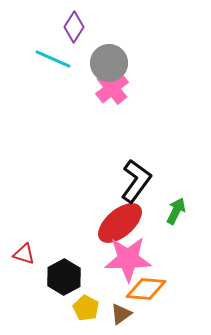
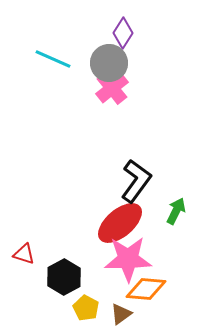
purple diamond: moved 49 px right, 6 px down
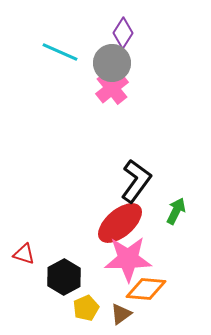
cyan line: moved 7 px right, 7 px up
gray circle: moved 3 px right
yellow pentagon: rotated 20 degrees clockwise
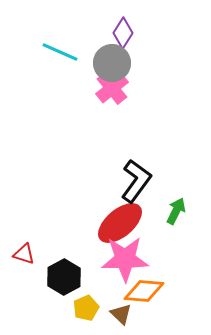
pink star: moved 3 px left
orange diamond: moved 2 px left, 2 px down
brown triangle: rotated 40 degrees counterclockwise
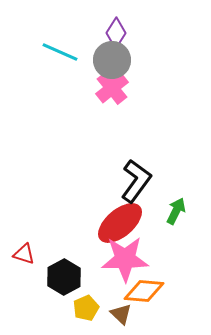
purple diamond: moved 7 px left
gray circle: moved 3 px up
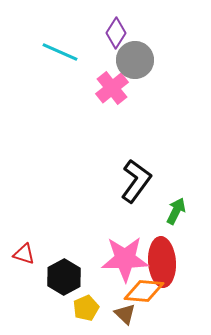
gray circle: moved 23 px right
red ellipse: moved 42 px right, 39 px down; rotated 54 degrees counterclockwise
brown triangle: moved 4 px right
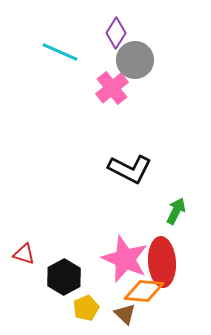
black L-shape: moved 6 px left, 12 px up; rotated 81 degrees clockwise
pink star: rotated 24 degrees clockwise
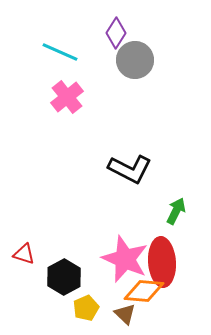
pink cross: moved 45 px left, 9 px down
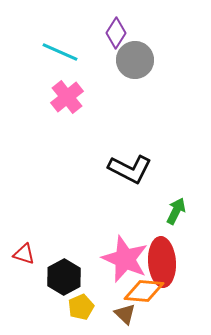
yellow pentagon: moved 5 px left, 1 px up
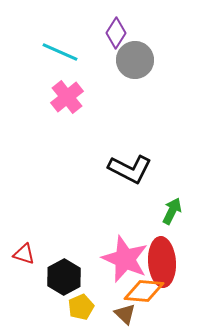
green arrow: moved 4 px left
